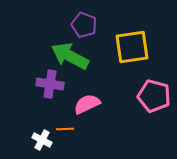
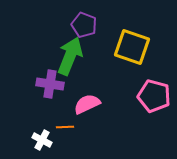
yellow square: rotated 27 degrees clockwise
green arrow: rotated 84 degrees clockwise
orange line: moved 2 px up
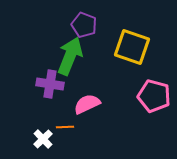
white cross: moved 1 px right, 1 px up; rotated 18 degrees clockwise
